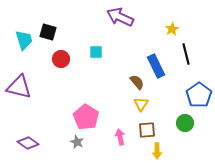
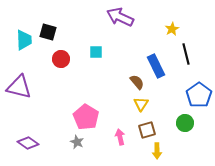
cyan trapezoid: rotated 15 degrees clockwise
brown square: rotated 12 degrees counterclockwise
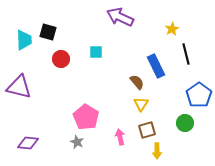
purple diamond: rotated 30 degrees counterclockwise
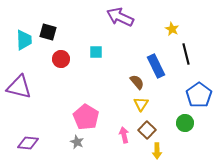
yellow star: rotated 16 degrees counterclockwise
brown square: rotated 30 degrees counterclockwise
pink arrow: moved 4 px right, 2 px up
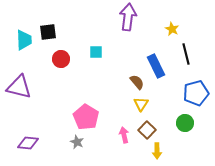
purple arrow: moved 8 px right; rotated 72 degrees clockwise
black square: rotated 24 degrees counterclockwise
blue pentagon: moved 3 px left, 2 px up; rotated 20 degrees clockwise
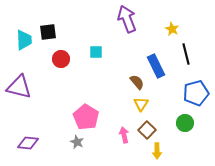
purple arrow: moved 1 px left, 2 px down; rotated 28 degrees counterclockwise
